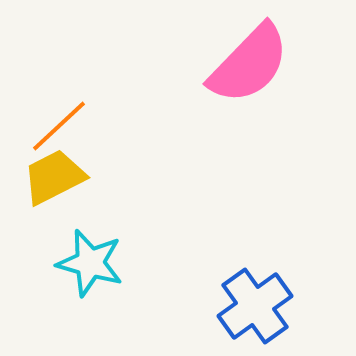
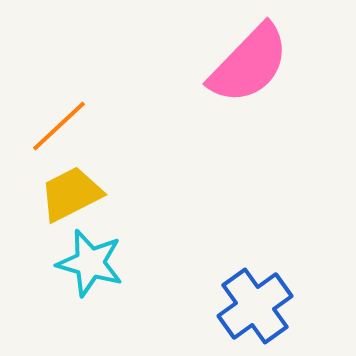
yellow trapezoid: moved 17 px right, 17 px down
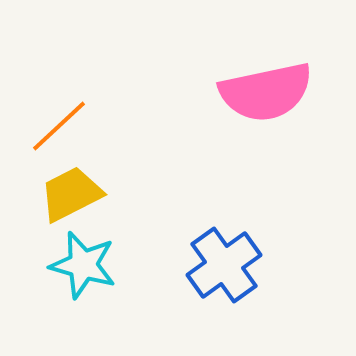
pink semicircle: moved 17 px right, 28 px down; rotated 34 degrees clockwise
cyan star: moved 7 px left, 2 px down
blue cross: moved 31 px left, 41 px up
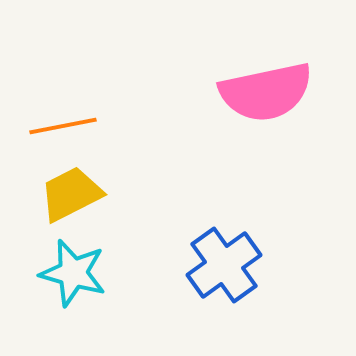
orange line: moved 4 px right; rotated 32 degrees clockwise
cyan star: moved 10 px left, 8 px down
